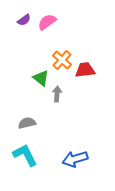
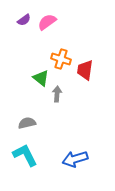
orange cross: moved 1 px left, 1 px up; rotated 24 degrees counterclockwise
red trapezoid: rotated 75 degrees counterclockwise
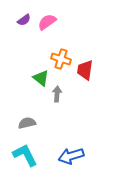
blue arrow: moved 4 px left, 3 px up
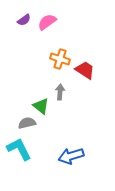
orange cross: moved 1 px left
red trapezoid: rotated 115 degrees clockwise
green triangle: moved 28 px down
gray arrow: moved 3 px right, 2 px up
cyan L-shape: moved 6 px left, 6 px up
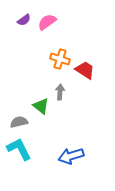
gray semicircle: moved 8 px left, 1 px up
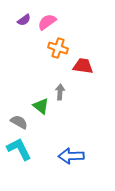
orange cross: moved 2 px left, 11 px up
red trapezoid: moved 2 px left, 4 px up; rotated 25 degrees counterclockwise
gray semicircle: rotated 42 degrees clockwise
blue arrow: rotated 15 degrees clockwise
